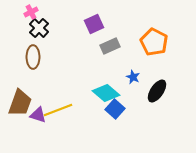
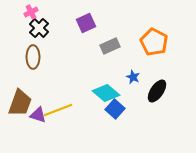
purple square: moved 8 px left, 1 px up
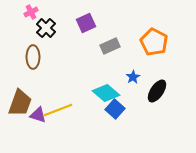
black cross: moved 7 px right
blue star: rotated 16 degrees clockwise
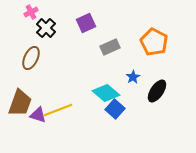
gray rectangle: moved 1 px down
brown ellipse: moved 2 px left, 1 px down; rotated 25 degrees clockwise
